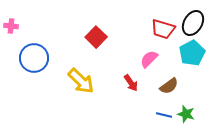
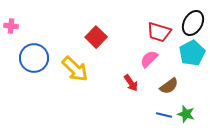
red trapezoid: moved 4 px left, 3 px down
yellow arrow: moved 6 px left, 12 px up
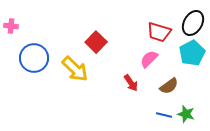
red square: moved 5 px down
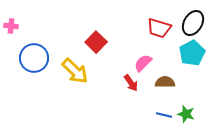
red trapezoid: moved 4 px up
pink semicircle: moved 6 px left, 4 px down
yellow arrow: moved 2 px down
brown semicircle: moved 4 px left, 4 px up; rotated 144 degrees counterclockwise
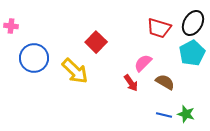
brown semicircle: rotated 30 degrees clockwise
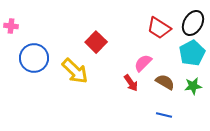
red trapezoid: rotated 15 degrees clockwise
green star: moved 7 px right, 28 px up; rotated 24 degrees counterclockwise
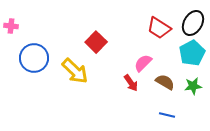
blue line: moved 3 px right
